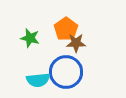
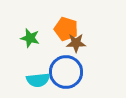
orange pentagon: rotated 20 degrees counterclockwise
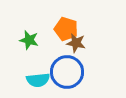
green star: moved 1 px left, 2 px down
brown star: rotated 12 degrees clockwise
blue circle: moved 1 px right
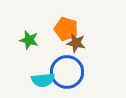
cyan semicircle: moved 5 px right
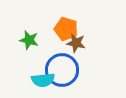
blue circle: moved 5 px left, 2 px up
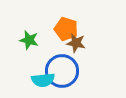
blue circle: moved 1 px down
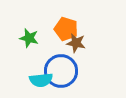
green star: moved 2 px up
blue circle: moved 1 px left
cyan semicircle: moved 2 px left
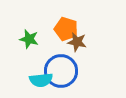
green star: moved 1 px down
brown star: moved 1 px right, 1 px up
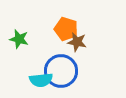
green star: moved 10 px left
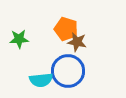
green star: rotated 18 degrees counterclockwise
blue circle: moved 7 px right
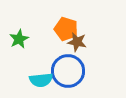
green star: rotated 24 degrees counterclockwise
